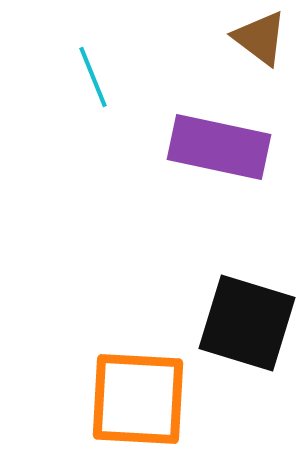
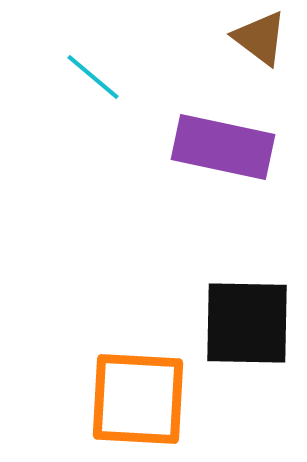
cyan line: rotated 28 degrees counterclockwise
purple rectangle: moved 4 px right
black square: rotated 16 degrees counterclockwise
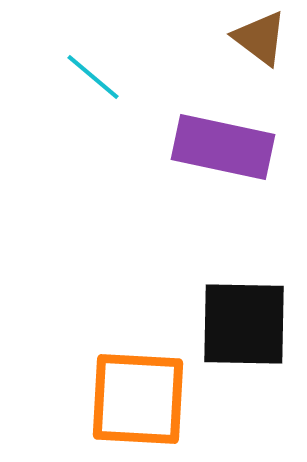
black square: moved 3 px left, 1 px down
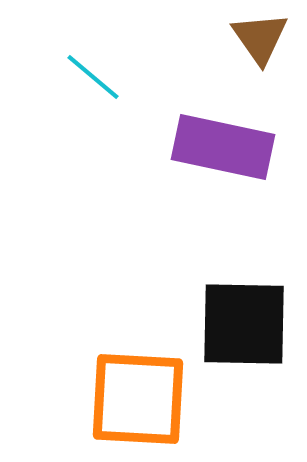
brown triangle: rotated 18 degrees clockwise
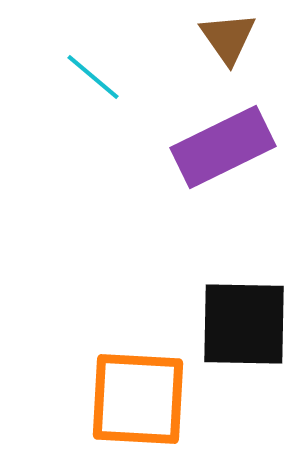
brown triangle: moved 32 px left
purple rectangle: rotated 38 degrees counterclockwise
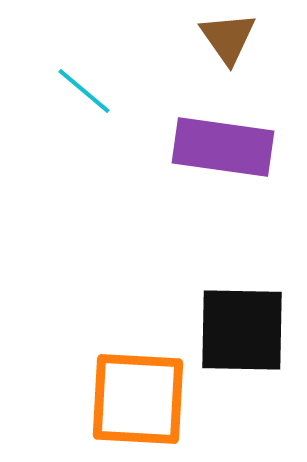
cyan line: moved 9 px left, 14 px down
purple rectangle: rotated 34 degrees clockwise
black square: moved 2 px left, 6 px down
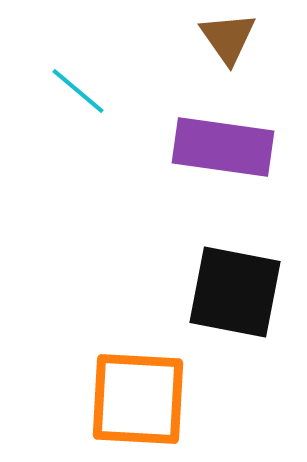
cyan line: moved 6 px left
black square: moved 7 px left, 38 px up; rotated 10 degrees clockwise
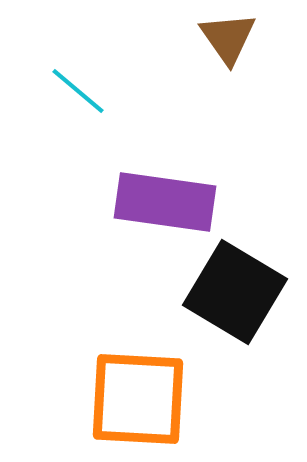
purple rectangle: moved 58 px left, 55 px down
black square: rotated 20 degrees clockwise
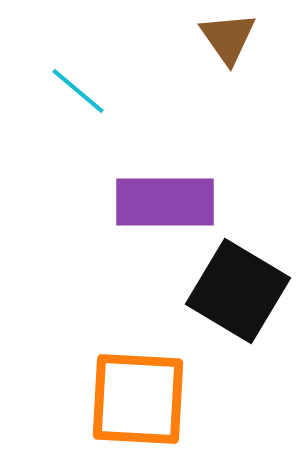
purple rectangle: rotated 8 degrees counterclockwise
black square: moved 3 px right, 1 px up
